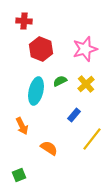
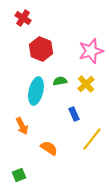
red cross: moved 1 px left, 3 px up; rotated 28 degrees clockwise
pink star: moved 6 px right, 2 px down
green semicircle: rotated 16 degrees clockwise
blue rectangle: moved 1 px up; rotated 64 degrees counterclockwise
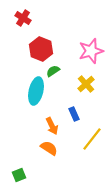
green semicircle: moved 7 px left, 10 px up; rotated 24 degrees counterclockwise
orange arrow: moved 30 px right
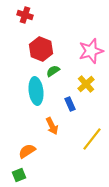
red cross: moved 2 px right, 3 px up; rotated 14 degrees counterclockwise
cyan ellipse: rotated 20 degrees counterclockwise
blue rectangle: moved 4 px left, 10 px up
orange semicircle: moved 22 px left, 3 px down; rotated 66 degrees counterclockwise
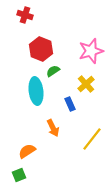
orange arrow: moved 1 px right, 2 px down
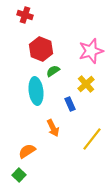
green square: rotated 24 degrees counterclockwise
